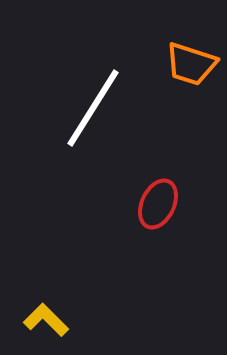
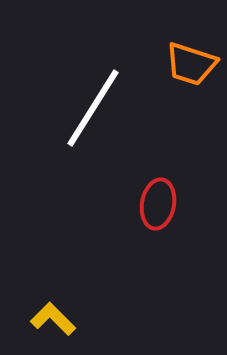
red ellipse: rotated 15 degrees counterclockwise
yellow L-shape: moved 7 px right, 1 px up
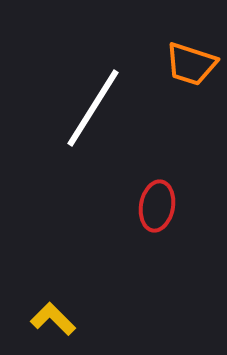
red ellipse: moved 1 px left, 2 px down
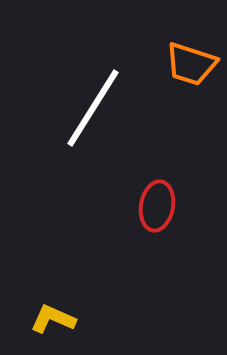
yellow L-shape: rotated 21 degrees counterclockwise
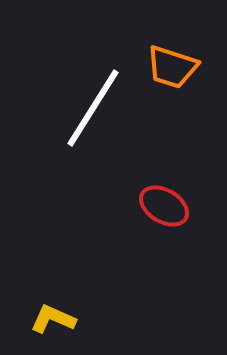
orange trapezoid: moved 19 px left, 3 px down
red ellipse: moved 7 px right; rotated 69 degrees counterclockwise
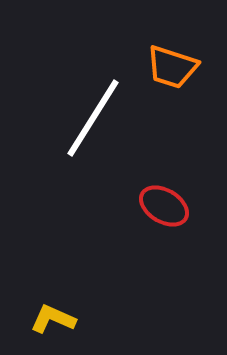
white line: moved 10 px down
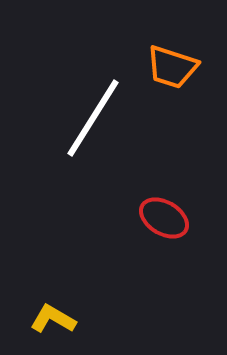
red ellipse: moved 12 px down
yellow L-shape: rotated 6 degrees clockwise
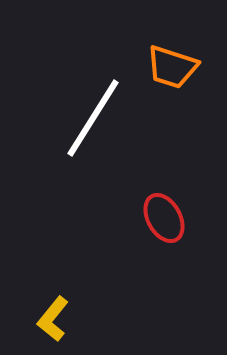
red ellipse: rotated 30 degrees clockwise
yellow L-shape: rotated 81 degrees counterclockwise
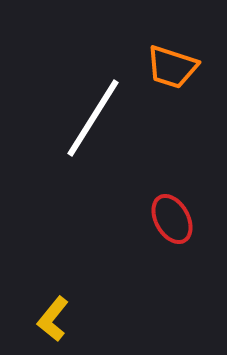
red ellipse: moved 8 px right, 1 px down
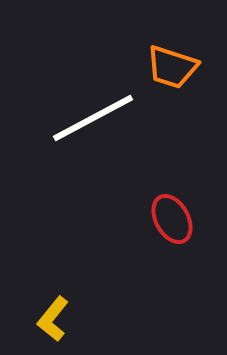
white line: rotated 30 degrees clockwise
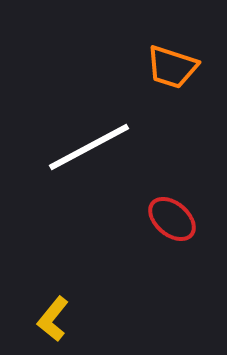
white line: moved 4 px left, 29 px down
red ellipse: rotated 21 degrees counterclockwise
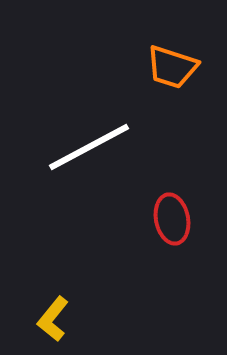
red ellipse: rotated 39 degrees clockwise
